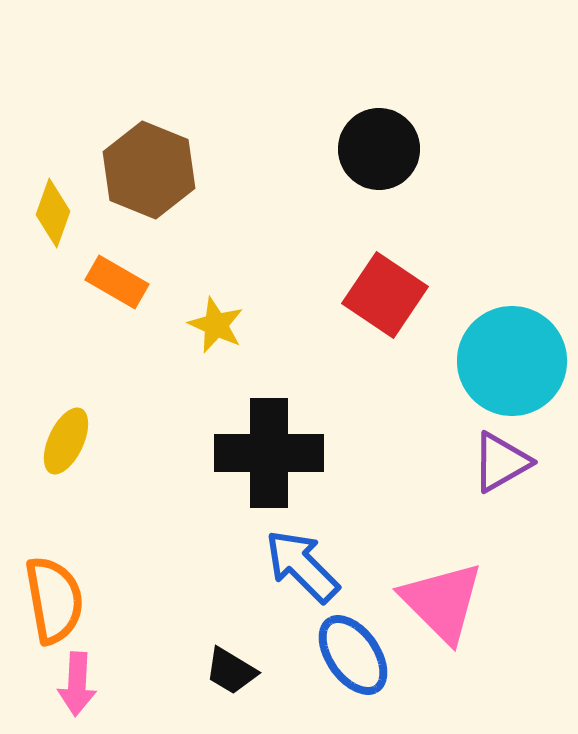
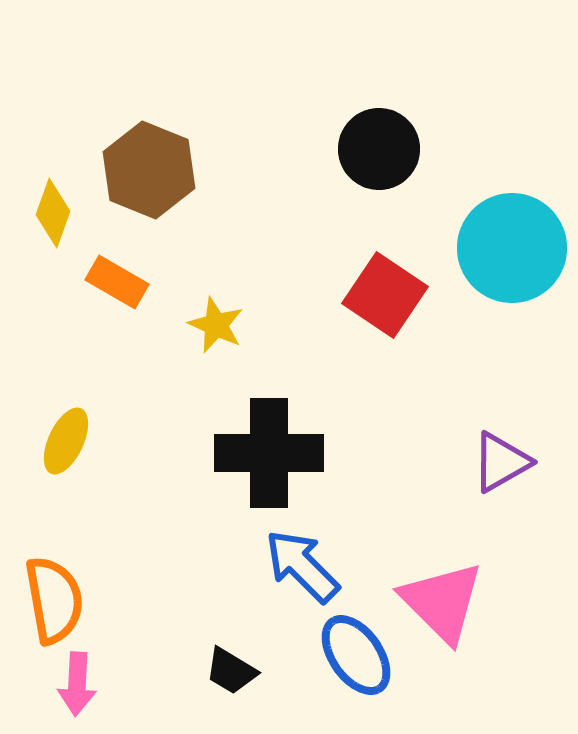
cyan circle: moved 113 px up
blue ellipse: moved 3 px right
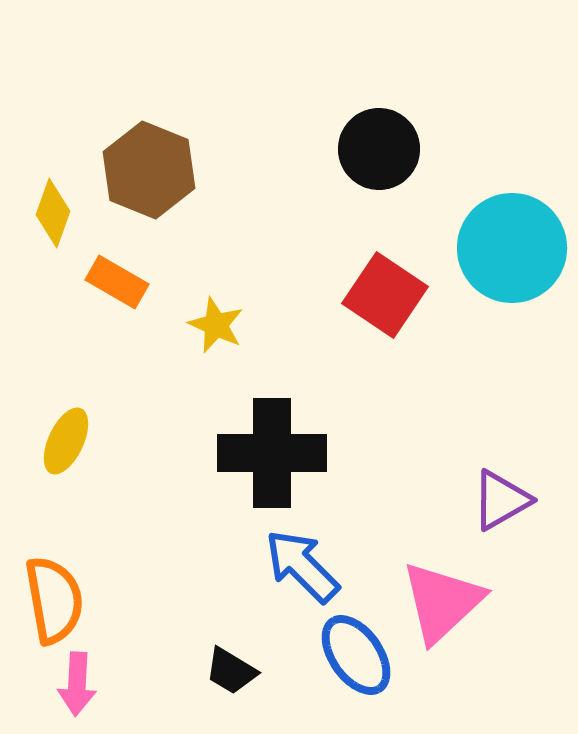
black cross: moved 3 px right
purple triangle: moved 38 px down
pink triangle: rotated 32 degrees clockwise
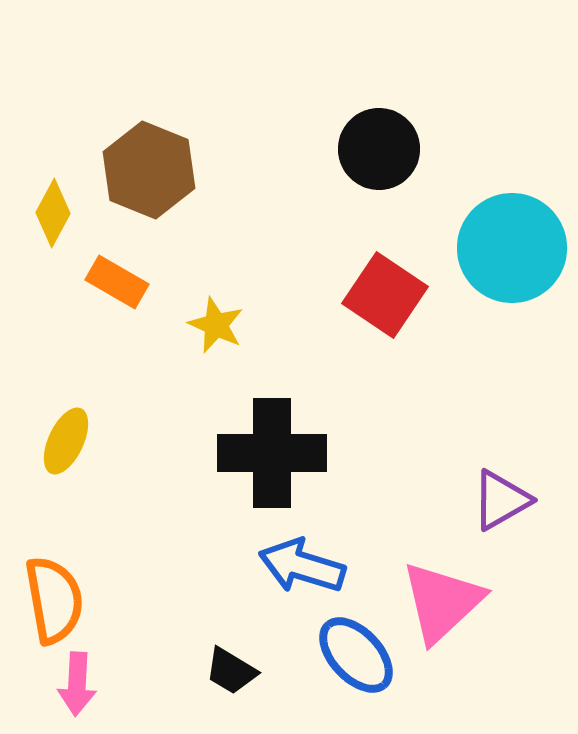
yellow diamond: rotated 8 degrees clockwise
blue arrow: rotated 28 degrees counterclockwise
blue ellipse: rotated 8 degrees counterclockwise
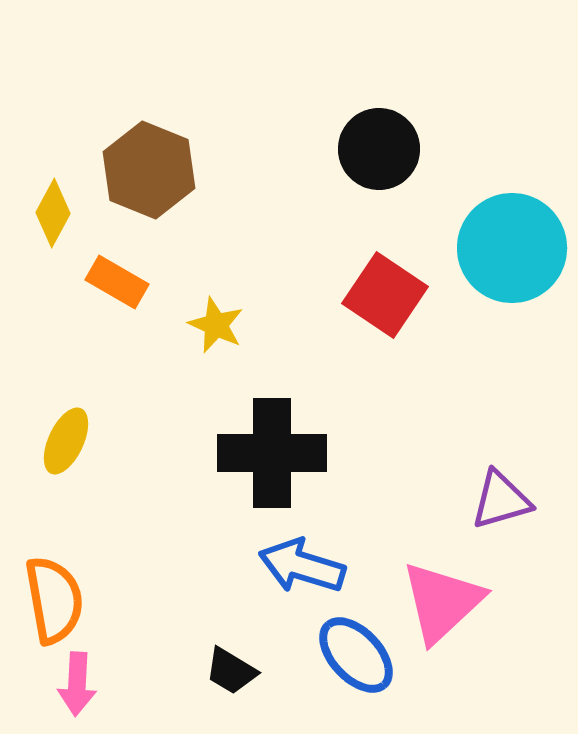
purple triangle: rotated 14 degrees clockwise
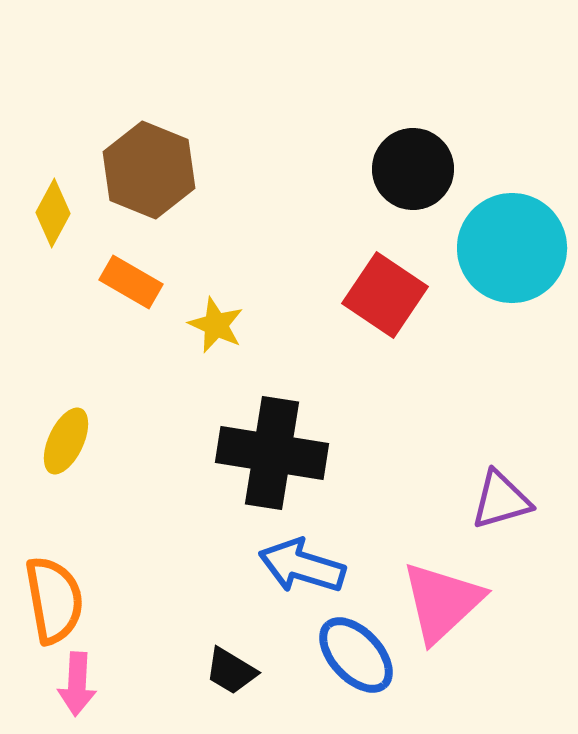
black circle: moved 34 px right, 20 px down
orange rectangle: moved 14 px right
black cross: rotated 9 degrees clockwise
